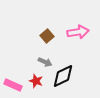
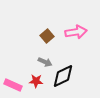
pink arrow: moved 2 px left
red star: rotated 16 degrees counterclockwise
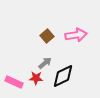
pink arrow: moved 3 px down
gray arrow: moved 1 px down; rotated 64 degrees counterclockwise
red star: moved 3 px up
pink rectangle: moved 1 px right, 3 px up
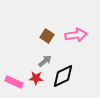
brown square: rotated 16 degrees counterclockwise
gray arrow: moved 2 px up
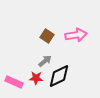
black diamond: moved 4 px left
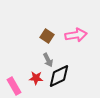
gray arrow: moved 3 px right, 1 px up; rotated 104 degrees clockwise
pink rectangle: moved 4 px down; rotated 36 degrees clockwise
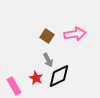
pink arrow: moved 1 px left, 1 px up
red star: rotated 24 degrees clockwise
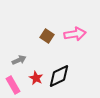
gray arrow: moved 29 px left; rotated 88 degrees counterclockwise
pink rectangle: moved 1 px left, 1 px up
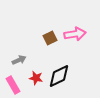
brown square: moved 3 px right, 2 px down; rotated 32 degrees clockwise
red star: rotated 16 degrees counterclockwise
